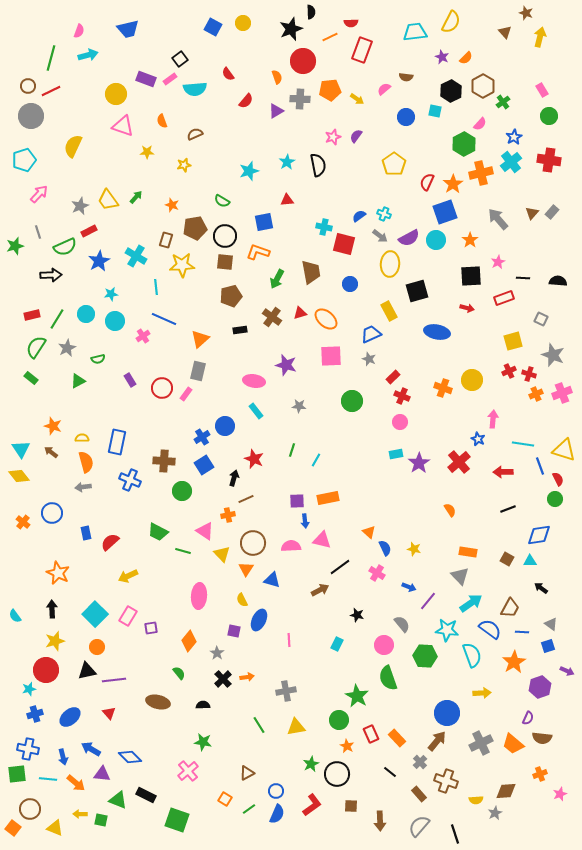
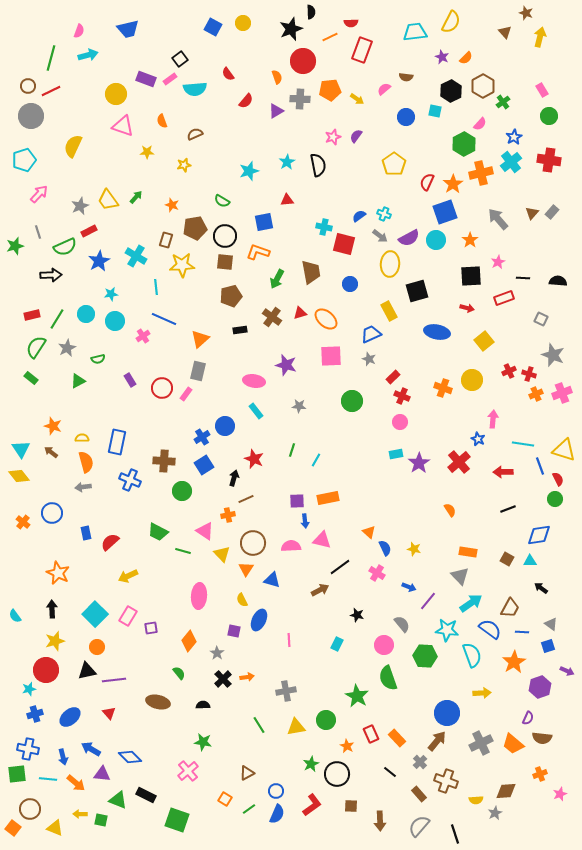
yellow square at (513, 341): moved 29 px left; rotated 24 degrees counterclockwise
green circle at (339, 720): moved 13 px left
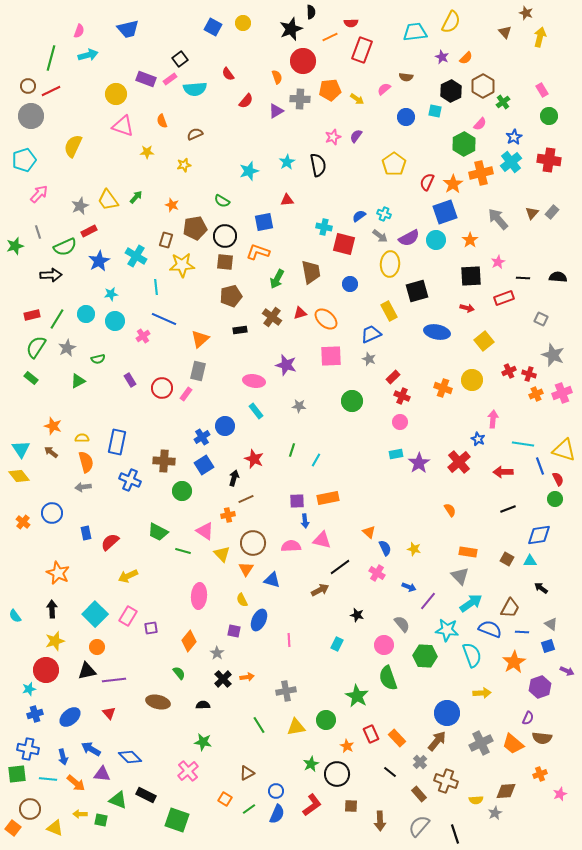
black semicircle at (558, 281): moved 4 px up
blue semicircle at (490, 629): rotated 15 degrees counterclockwise
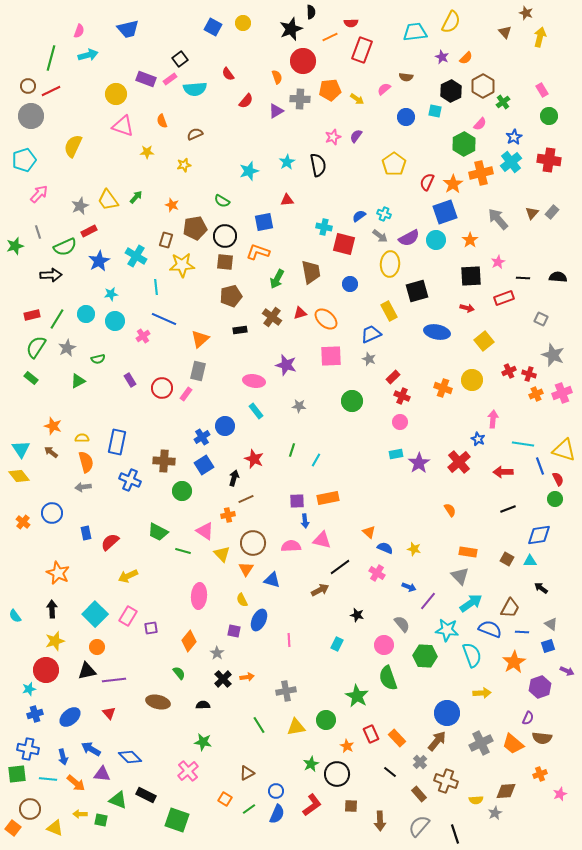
blue semicircle at (385, 548): rotated 42 degrees counterclockwise
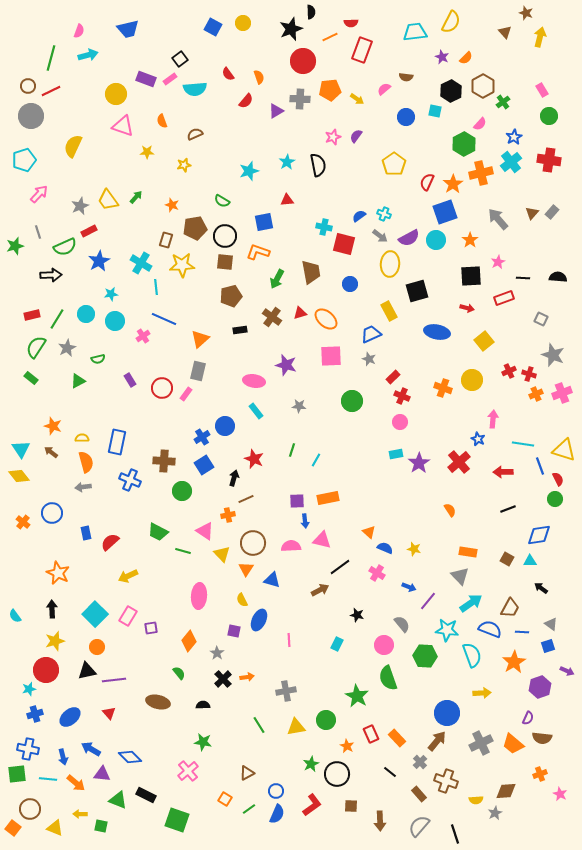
orange semicircle at (277, 77): moved 18 px left
cyan cross at (136, 256): moved 5 px right, 7 px down
pink star at (560, 794): rotated 24 degrees counterclockwise
green square at (101, 820): moved 6 px down
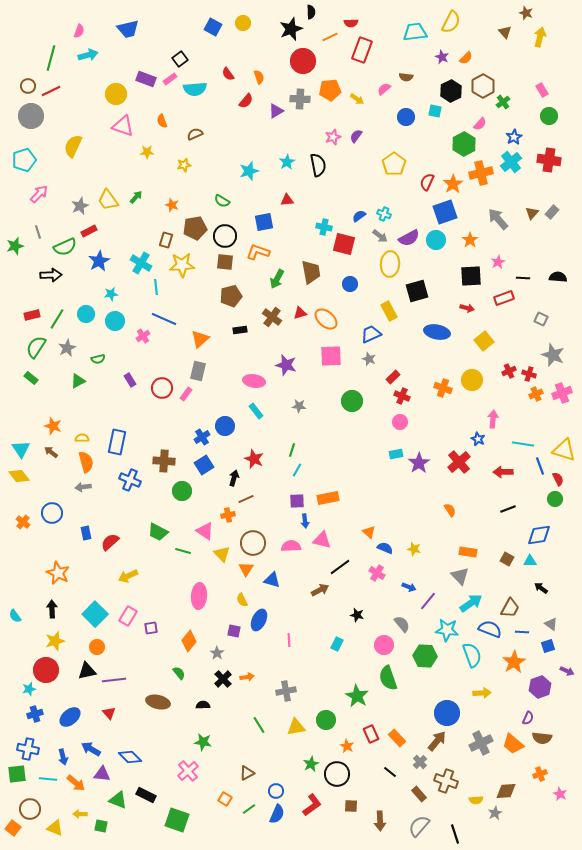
cyan line at (316, 460): moved 19 px left, 10 px down
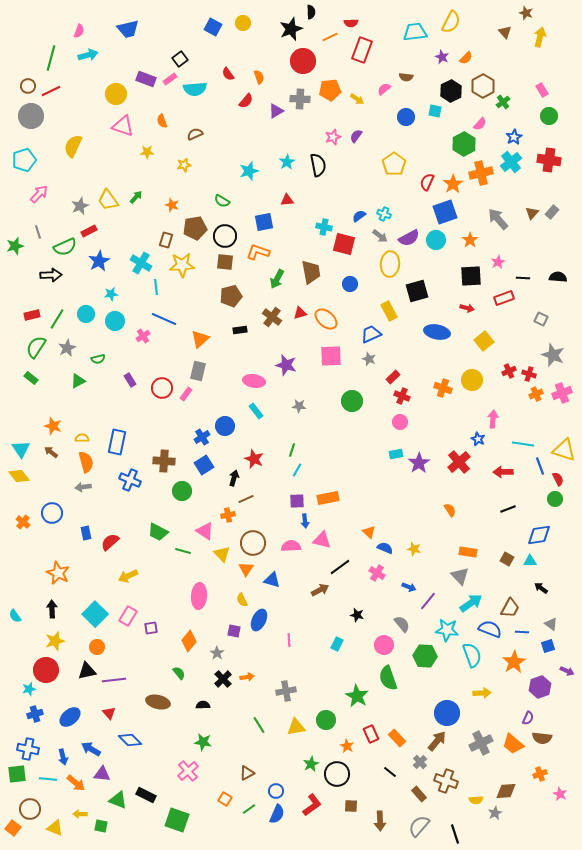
blue diamond at (130, 757): moved 17 px up
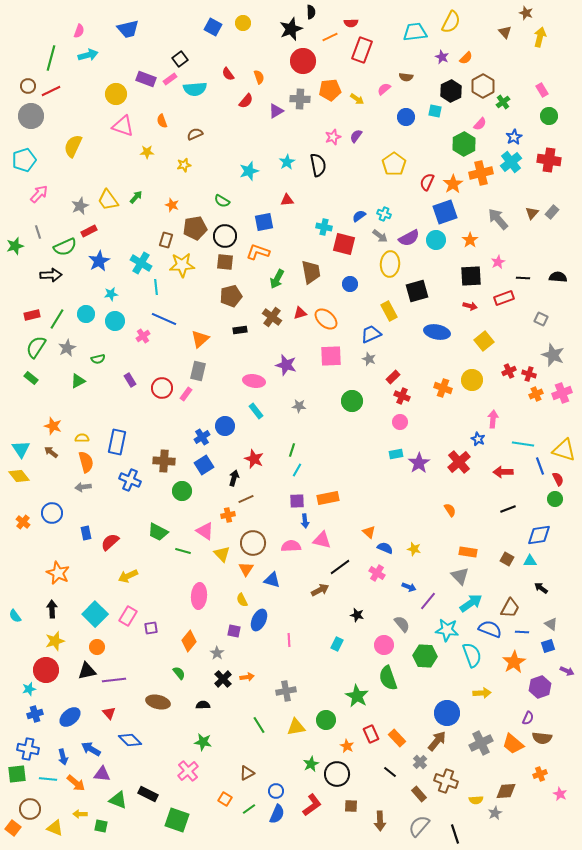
red arrow at (467, 308): moved 3 px right, 2 px up
black rectangle at (146, 795): moved 2 px right, 1 px up
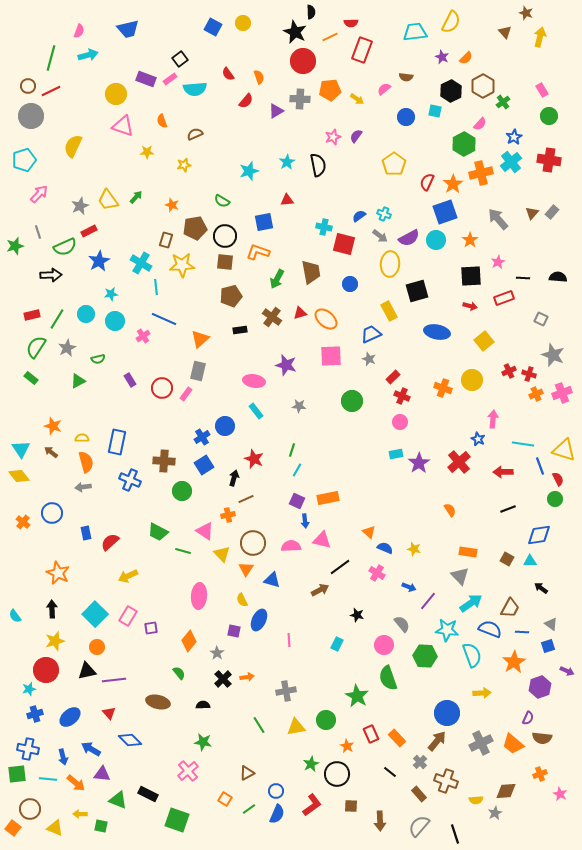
black star at (291, 29): moved 4 px right, 3 px down; rotated 25 degrees counterclockwise
purple square at (297, 501): rotated 28 degrees clockwise
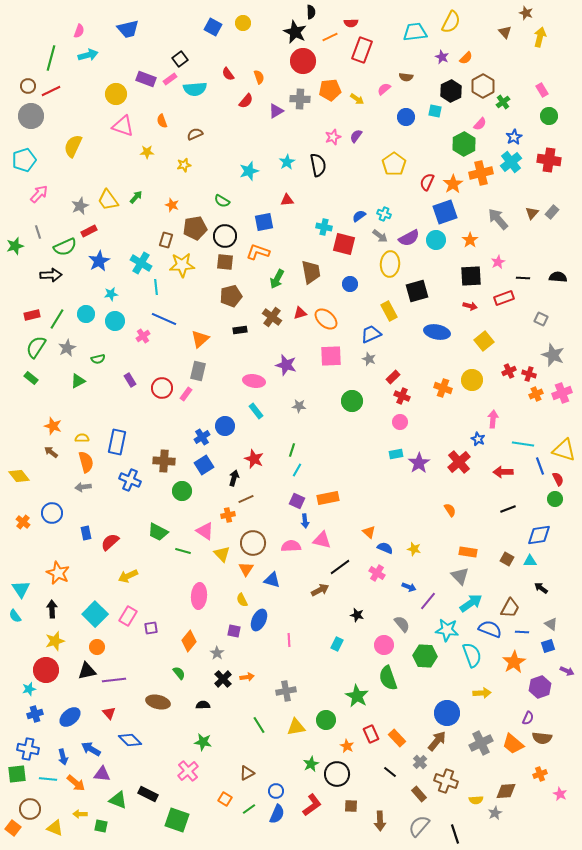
cyan triangle at (21, 449): moved 140 px down
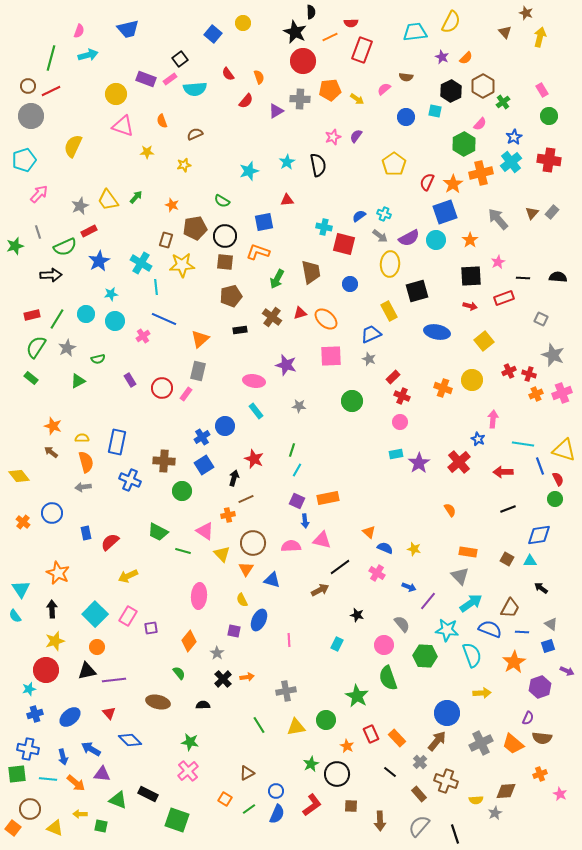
blue square at (213, 27): moved 7 px down; rotated 12 degrees clockwise
green star at (203, 742): moved 13 px left
